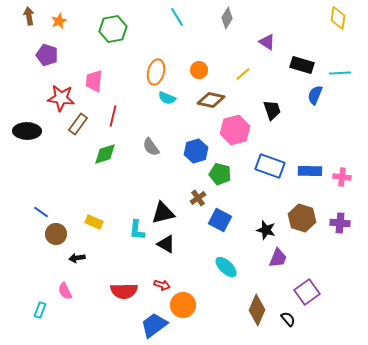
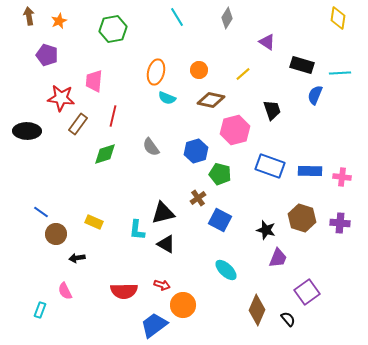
cyan ellipse at (226, 267): moved 3 px down
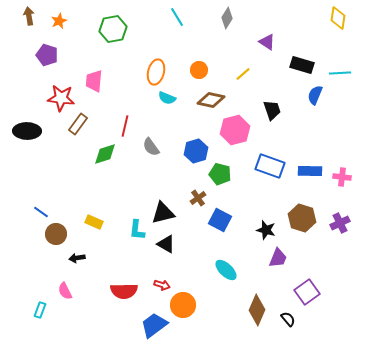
red line at (113, 116): moved 12 px right, 10 px down
purple cross at (340, 223): rotated 30 degrees counterclockwise
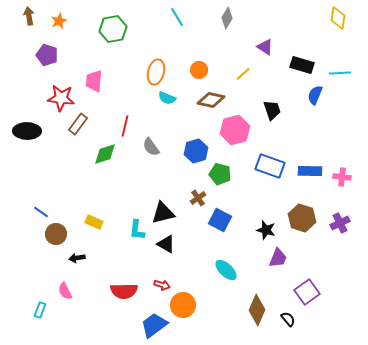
purple triangle at (267, 42): moved 2 px left, 5 px down
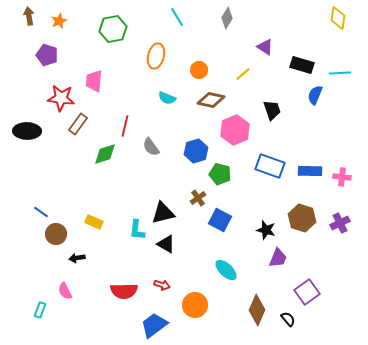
orange ellipse at (156, 72): moved 16 px up
pink hexagon at (235, 130): rotated 8 degrees counterclockwise
orange circle at (183, 305): moved 12 px right
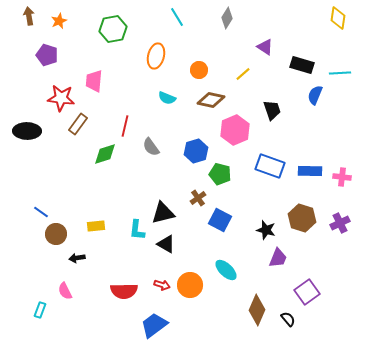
yellow rectangle at (94, 222): moved 2 px right, 4 px down; rotated 30 degrees counterclockwise
orange circle at (195, 305): moved 5 px left, 20 px up
